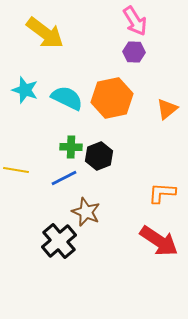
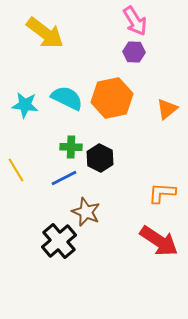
cyan star: moved 15 px down; rotated 12 degrees counterclockwise
black hexagon: moved 1 px right, 2 px down; rotated 12 degrees counterclockwise
yellow line: rotated 50 degrees clockwise
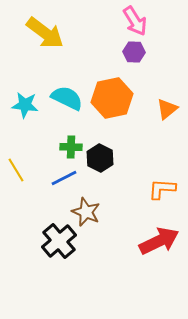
orange L-shape: moved 4 px up
red arrow: rotated 60 degrees counterclockwise
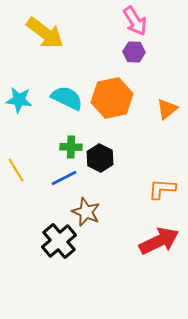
cyan star: moved 6 px left, 5 px up
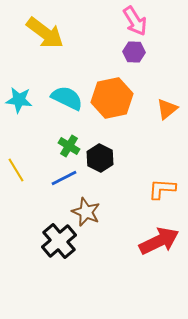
green cross: moved 2 px left, 1 px up; rotated 30 degrees clockwise
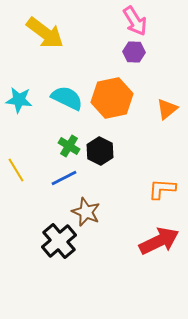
black hexagon: moved 7 px up
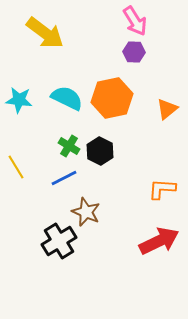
yellow line: moved 3 px up
black cross: rotated 8 degrees clockwise
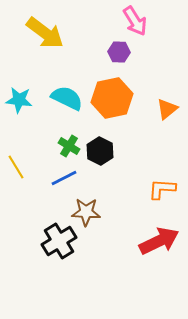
purple hexagon: moved 15 px left
brown star: rotated 20 degrees counterclockwise
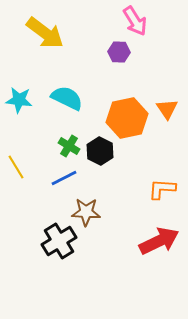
orange hexagon: moved 15 px right, 20 px down
orange triangle: rotated 25 degrees counterclockwise
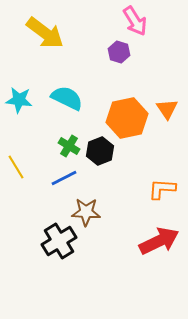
purple hexagon: rotated 15 degrees clockwise
black hexagon: rotated 12 degrees clockwise
